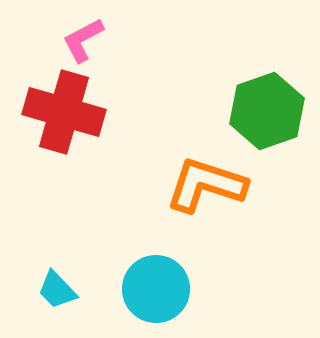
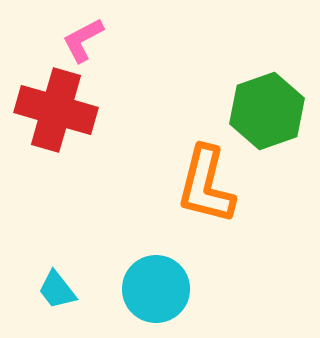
red cross: moved 8 px left, 2 px up
orange L-shape: rotated 94 degrees counterclockwise
cyan trapezoid: rotated 6 degrees clockwise
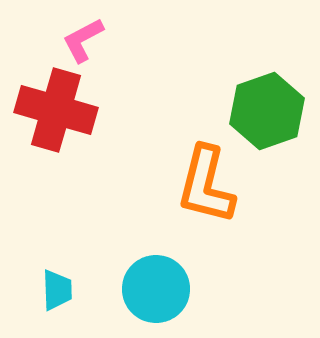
cyan trapezoid: rotated 144 degrees counterclockwise
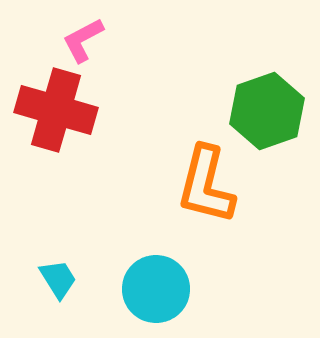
cyan trapezoid: moved 1 px right, 11 px up; rotated 30 degrees counterclockwise
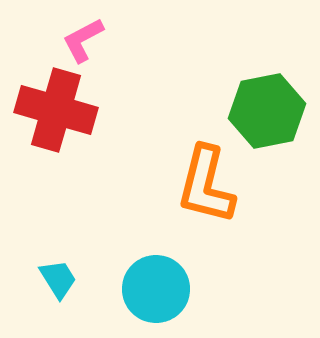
green hexagon: rotated 8 degrees clockwise
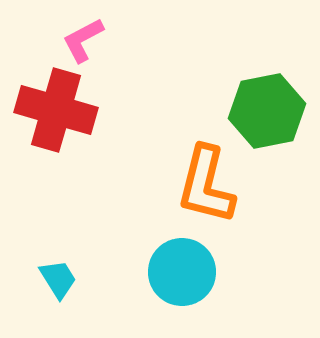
cyan circle: moved 26 px right, 17 px up
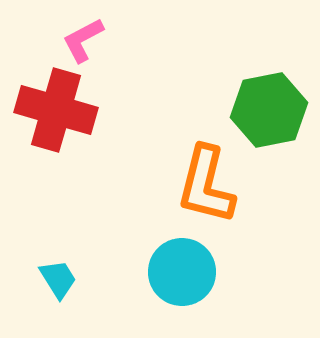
green hexagon: moved 2 px right, 1 px up
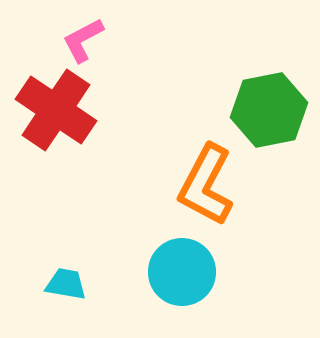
red cross: rotated 18 degrees clockwise
orange L-shape: rotated 14 degrees clockwise
cyan trapezoid: moved 8 px right, 5 px down; rotated 48 degrees counterclockwise
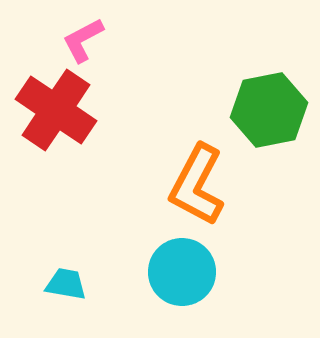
orange L-shape: moved 9 px left
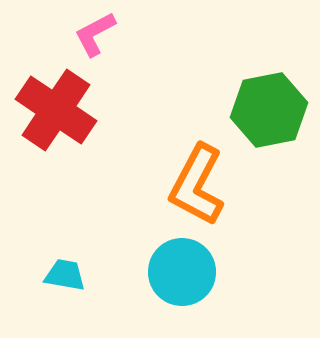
pink L-shape: moved 12 px right, 6 px up
cyan trapezoid: moved 1 px left, 9 px up
